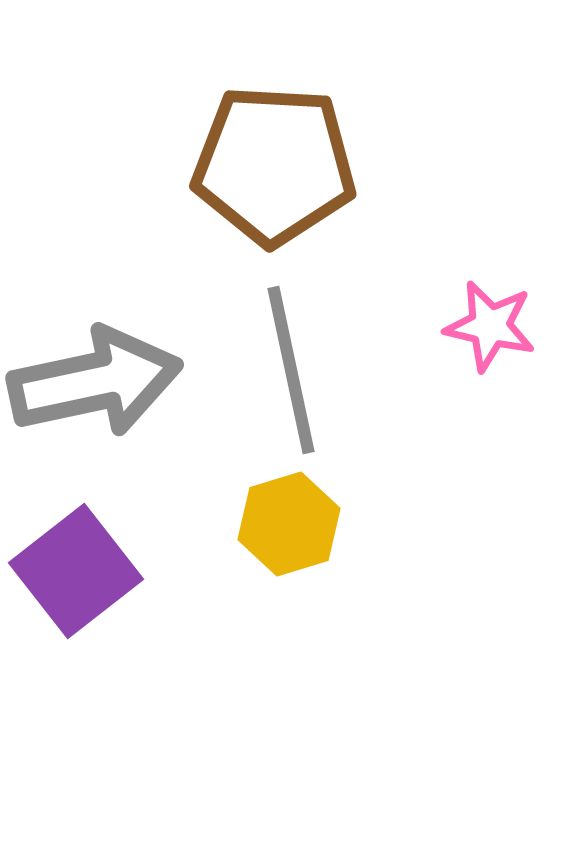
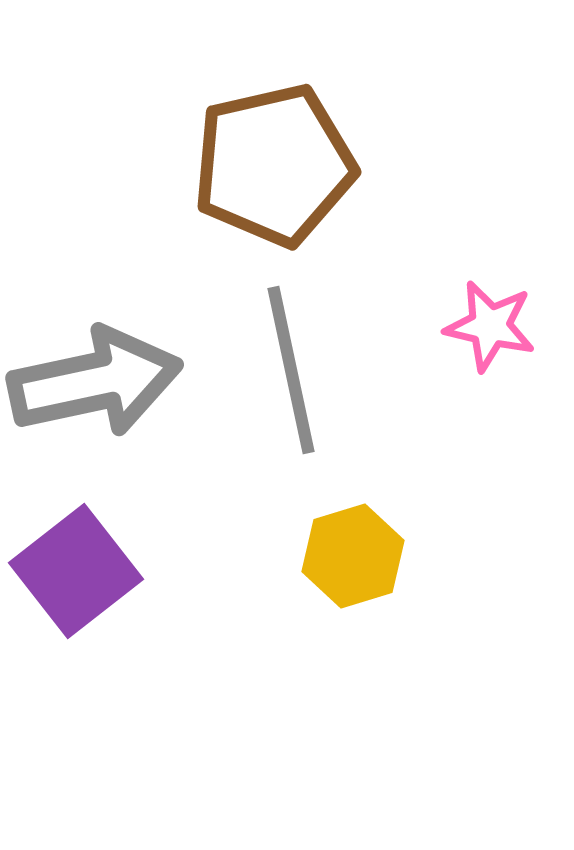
brown pentagon: rotated 16 degrees counterclockwise
yellow hexagon: moved 64 px right, 32 px down
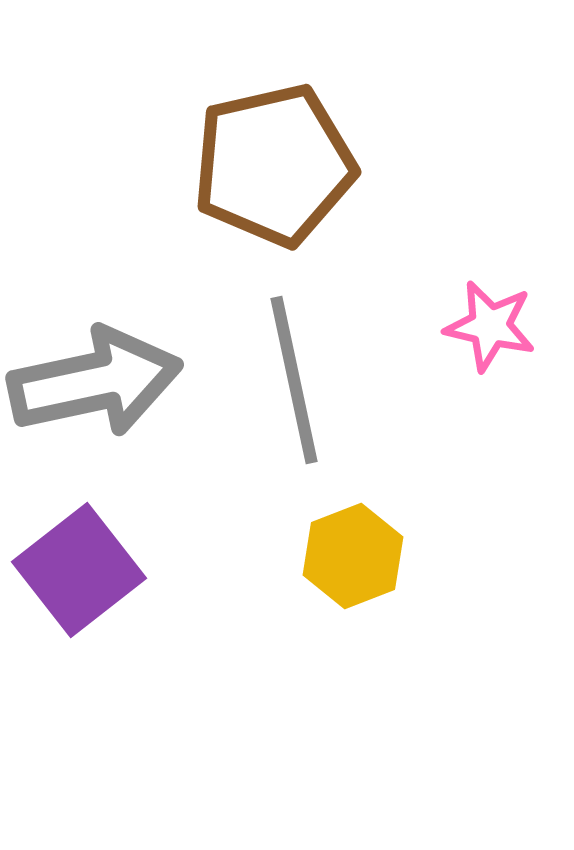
gray line: moved 3 px right, 10 px down
yellow hexagon: rotated 4 degrees counterclockwise
purple square: moved 3 px right, 1 px up
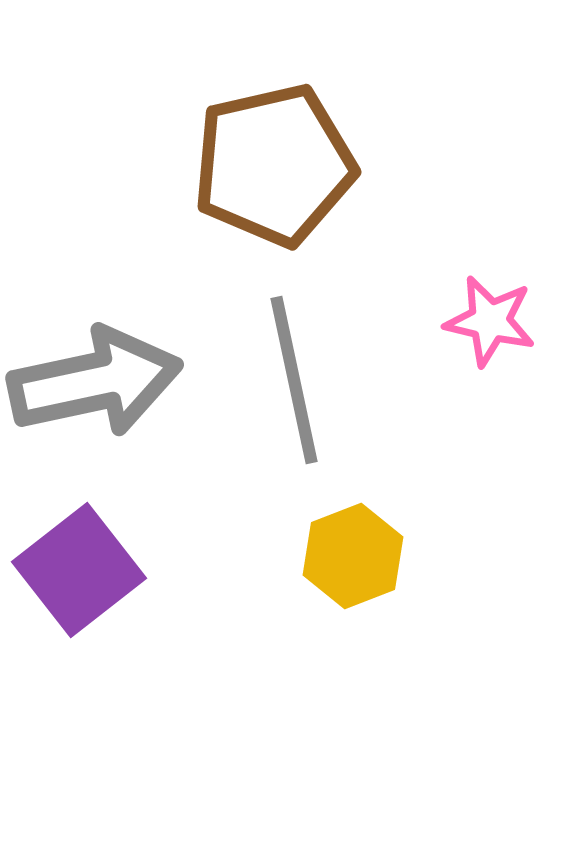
pink star: moved 5 px up
